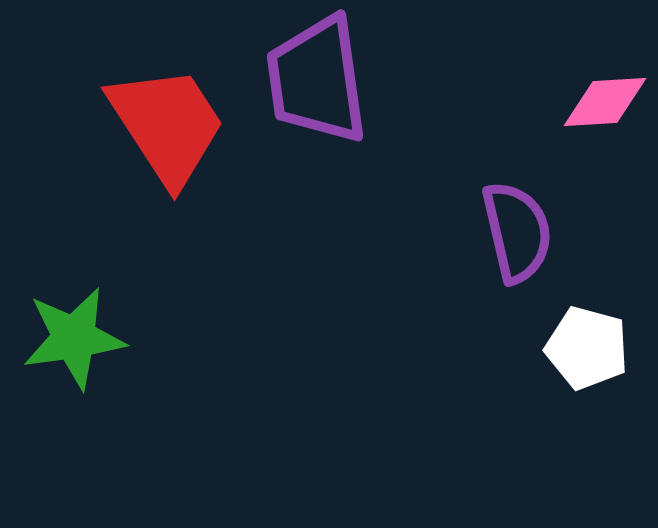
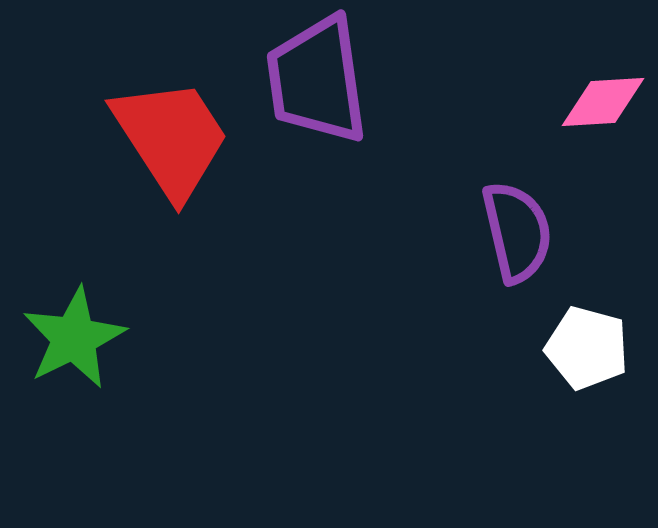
pink diamond: moved 2 px left
red trapezoid: moved 4 px right, 13 px down
green star: rotated 18 degrees counterclockwise
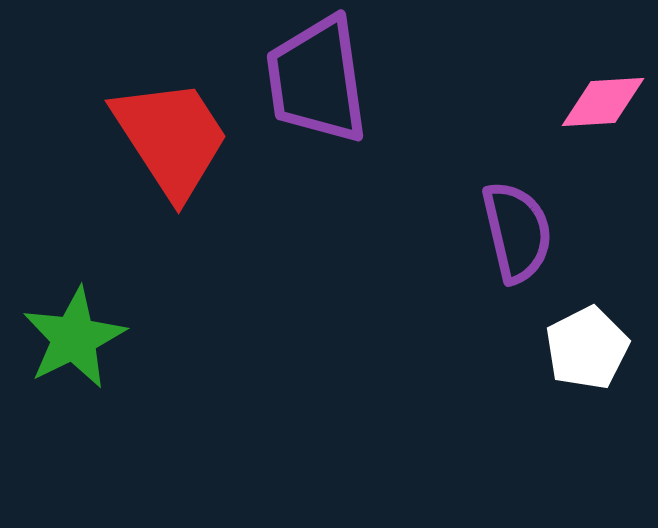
white pentagon: rotated 30 degrees clockwise
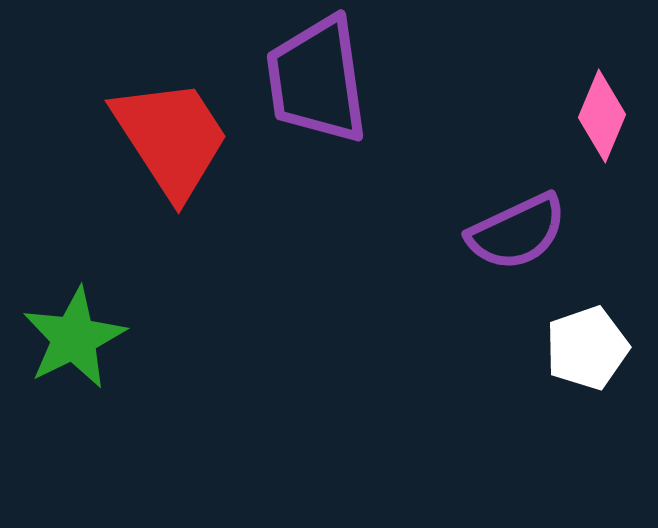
pink diamond: moved 1 px left, 14 px down; rotated 64 degrees counterclockwise
purple semicircle: rotated 78 degrees clockwise
white pentagon: rotated 8 degrees clockwise
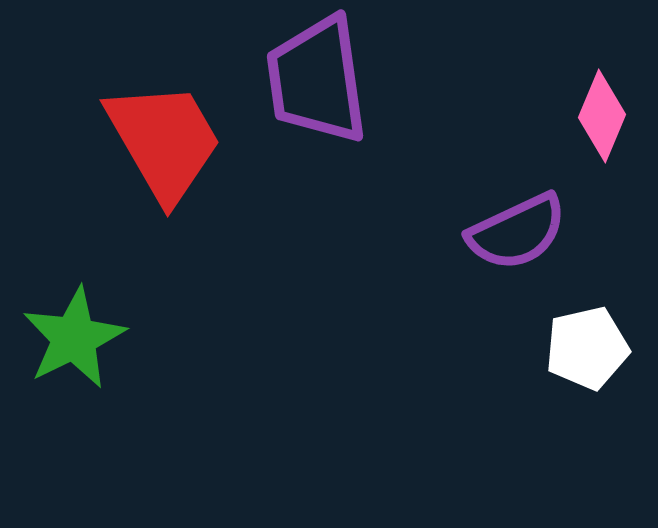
red trapezoid: moved 7 px left, 3 px down; rotated 3 degrees clockwise
white pentagon: rotated 6 degrees clockwise
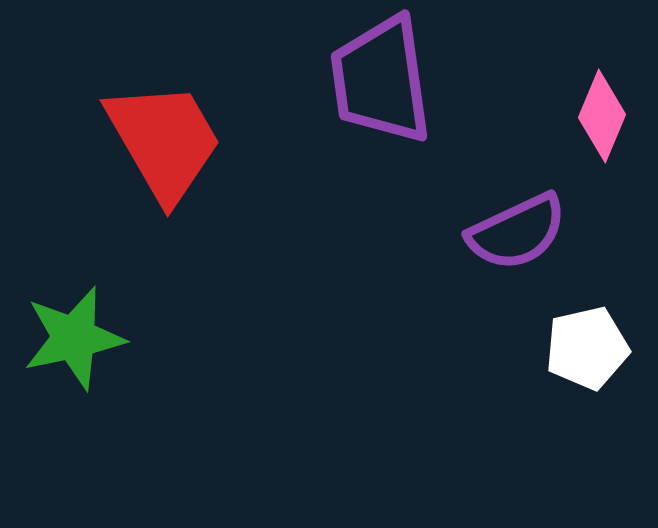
purple trapezoid: moved 64 px right
green star: rotated 14 degrees clockwise
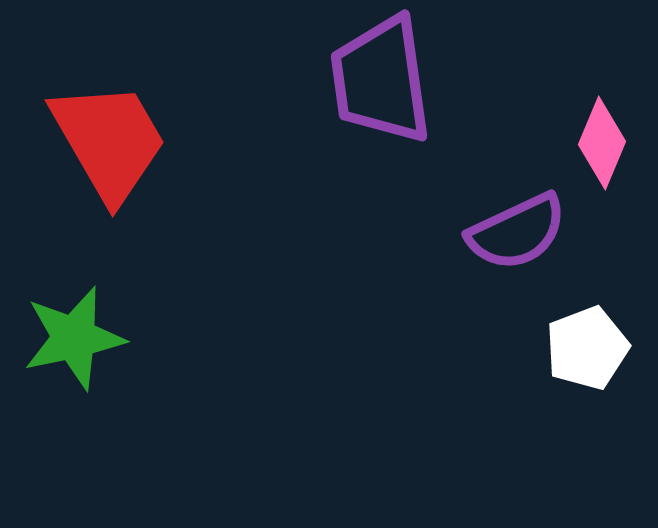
pink diamond: moved 27 px down
red trapezoid: moved 55 px left
white pentagon: rotated 8 degrees counterclockwise
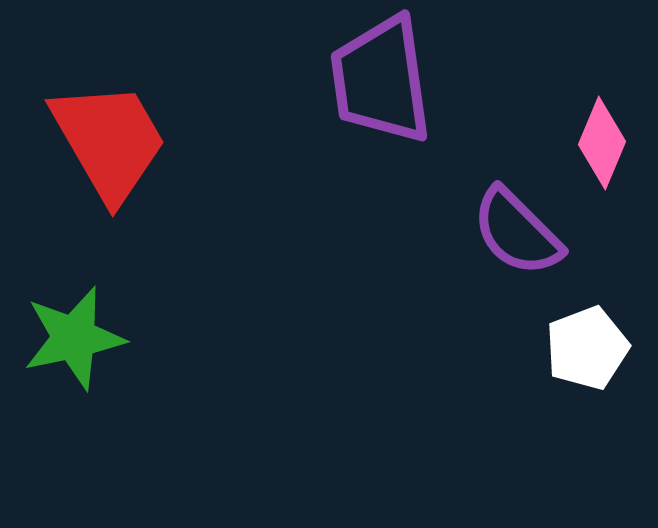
purple semicircle: rotated 70 degrees clockwise
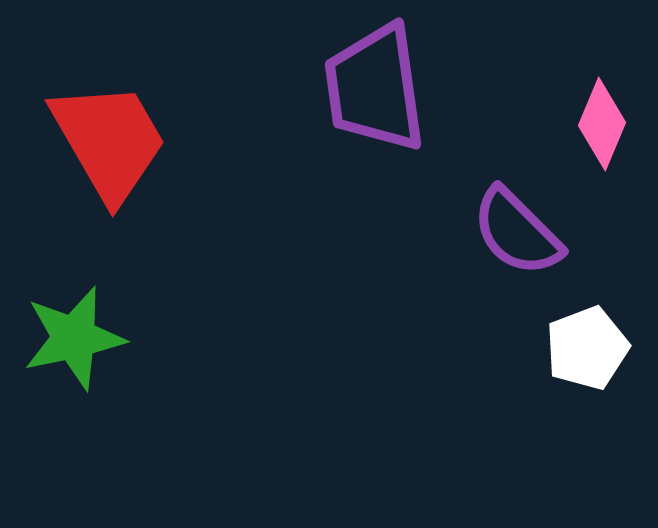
purple trapezoid: moved 6 px left, 8 px down
pink diamond: moved 19 px up
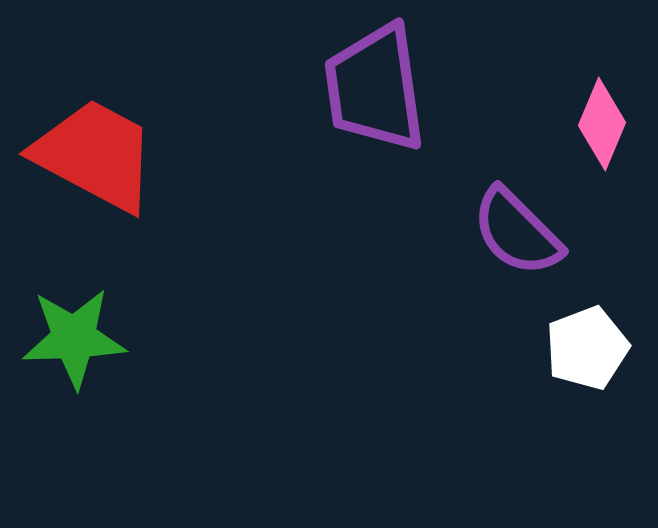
red trapezoid: moved 14 px left, 14 px down; rotated 32 degrees counterclockwise
green star: rotated 10 degrees clockwise
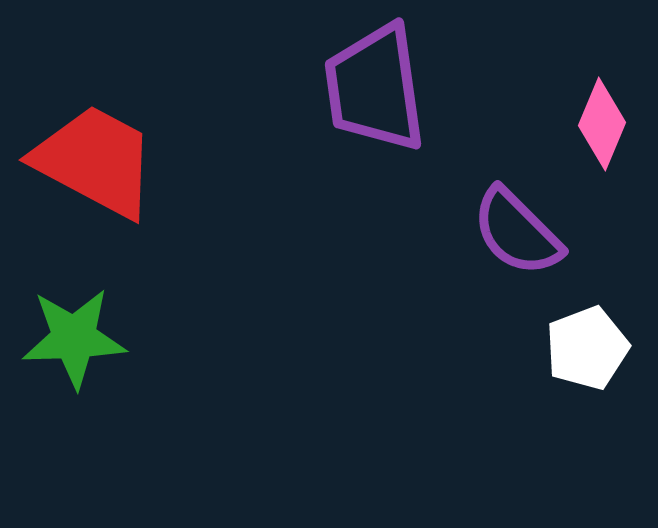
red trapezoid: moved 6 px down
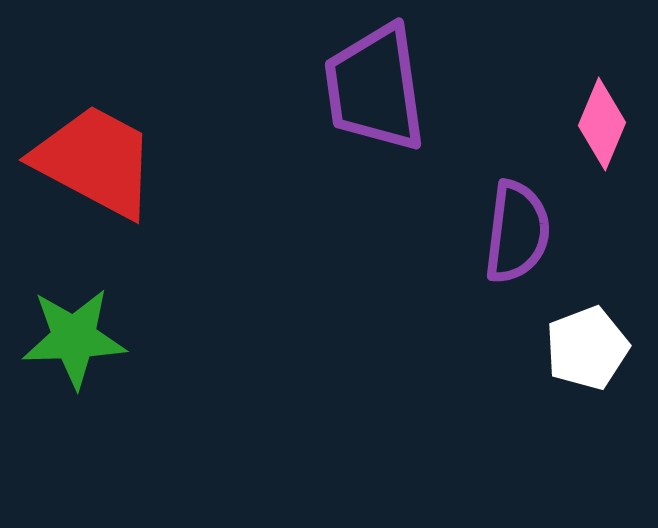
purple semicircle: rotated 128 degrees counterclockwise
